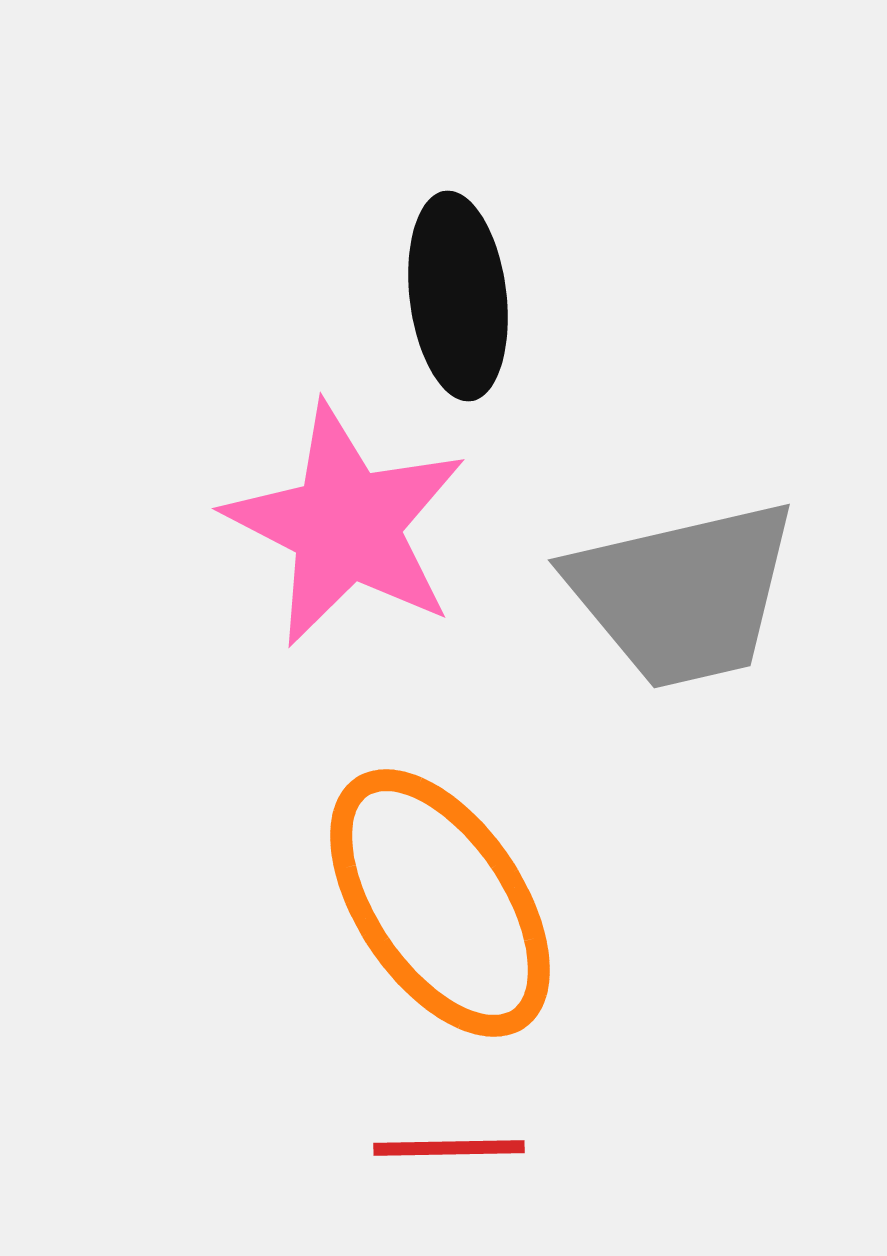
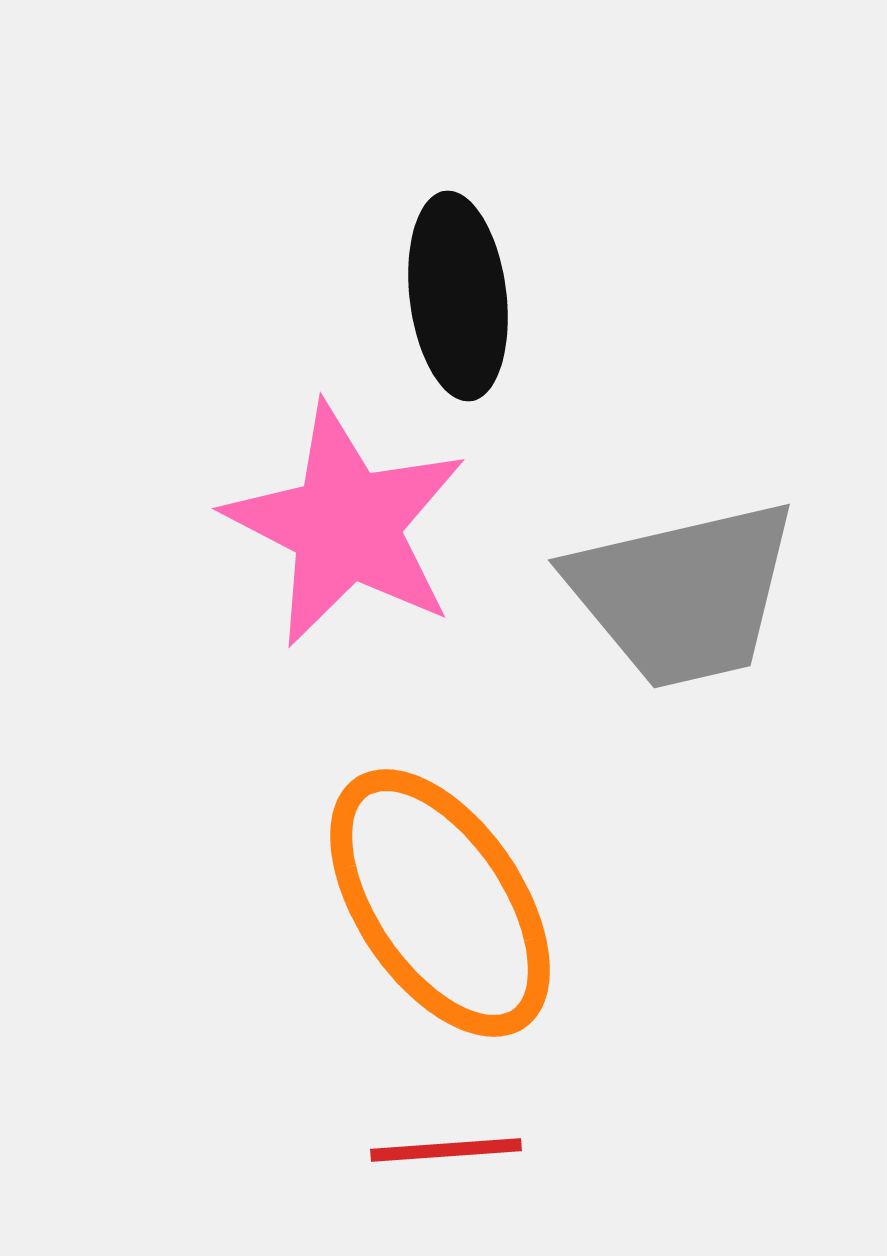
red line: moved 3 px left, 2 px down; rotated 3 degrees counterclockwise
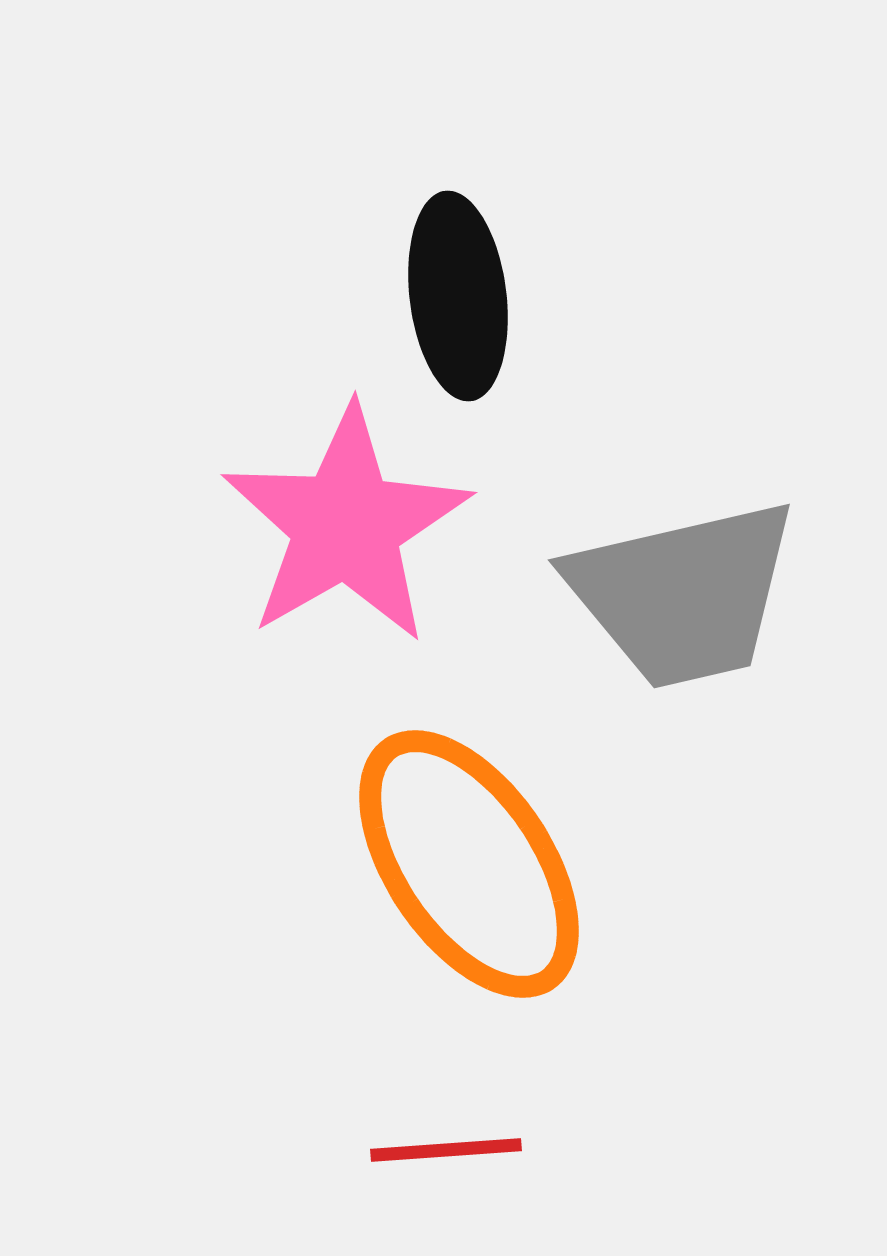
pink star: rotated 15 degrees clockwise
orange ellipse: moved 29 px right, 39 px up
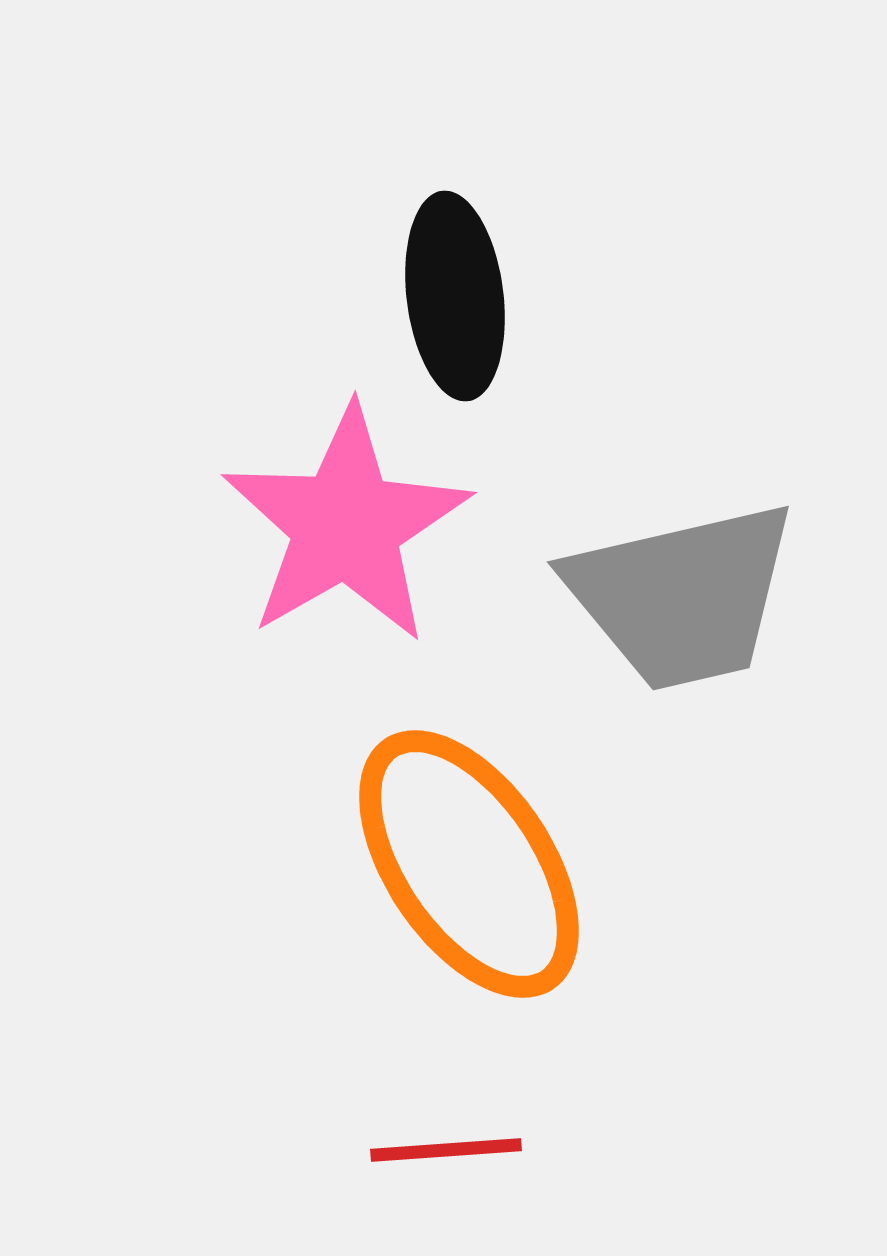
black ellipse: moved 3 px left
gray trapezoid: moved 1 px left, 2 px down
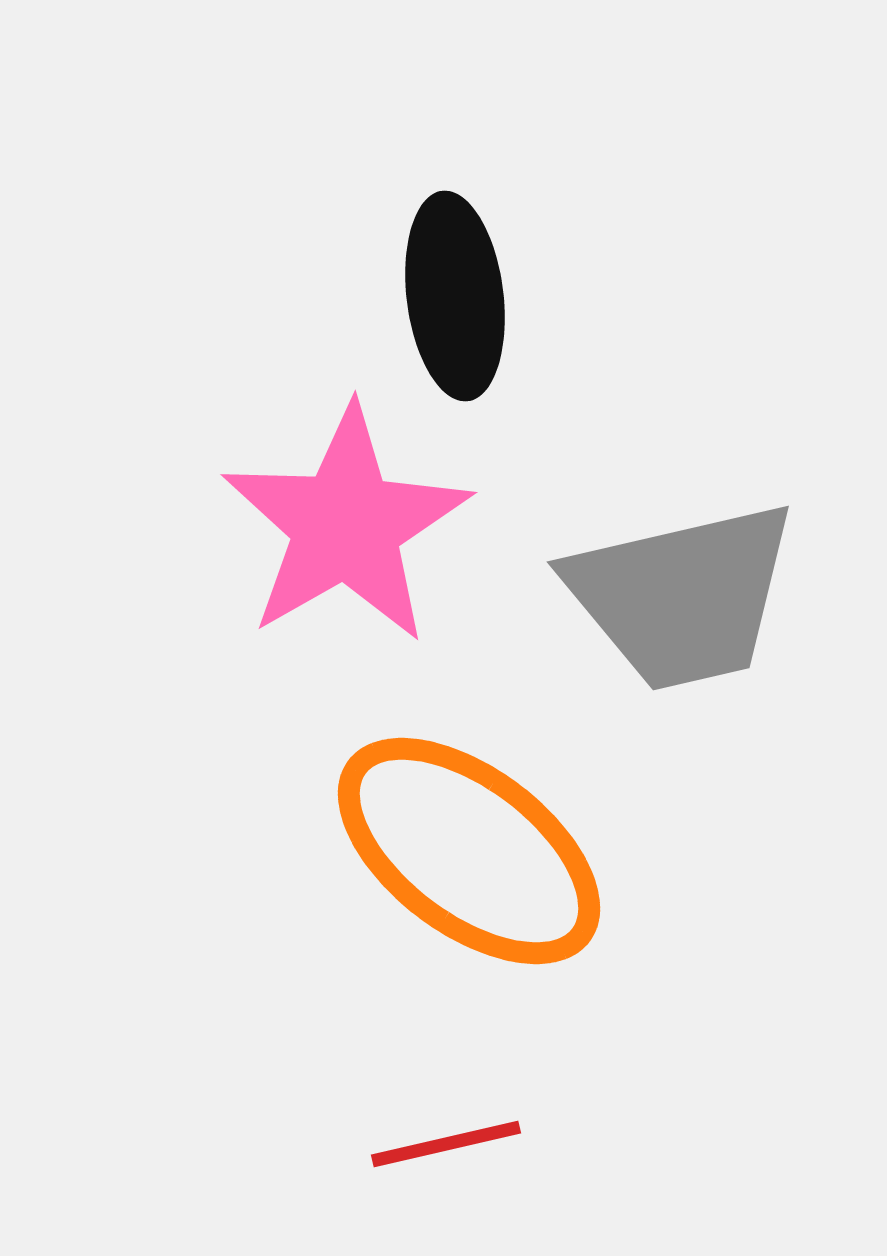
orange ellipse: moved 13 px up; rotated 19 degrees counterclockwise
red line: moved 6 px up; rotated 9 degrees counterclockwise
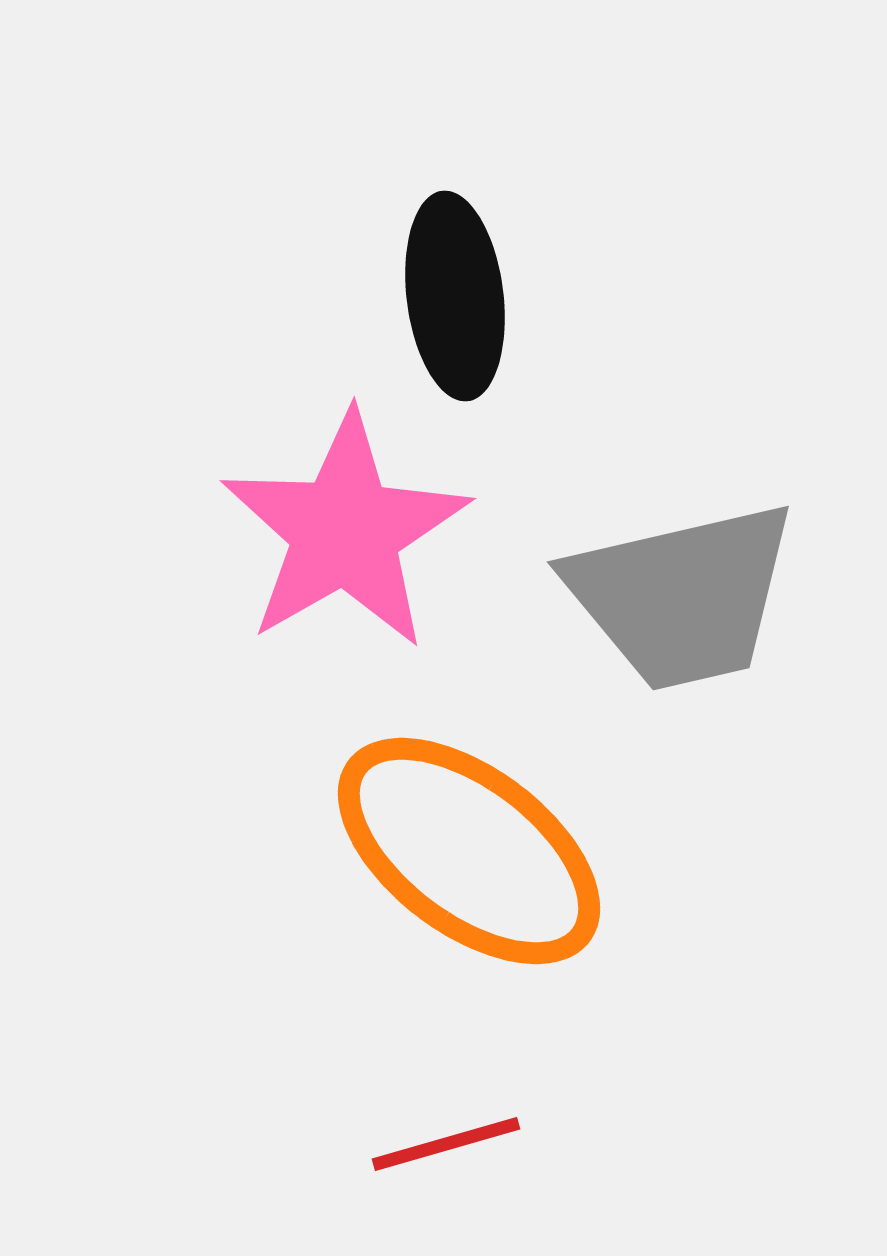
pink star: moved 1 px left, 6 px down
red line: rotated 3 degrees counterclockwise
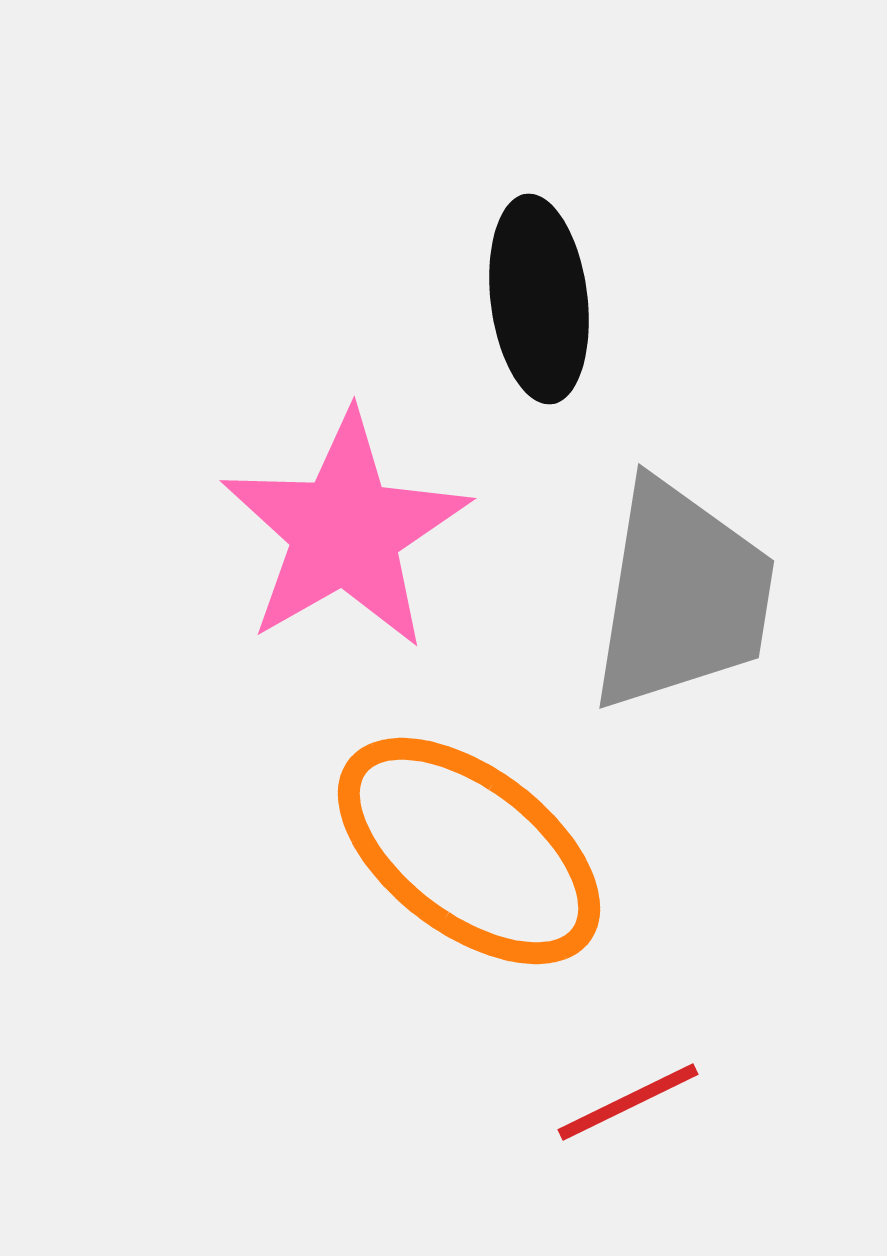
black ellipse: moved 84 px right, 3 px down
gray trapezoid: rotated 68 degrees counterclockwise
red line: moved 182 px right, 42 px up; rotated 10 degrees counterclockwise
